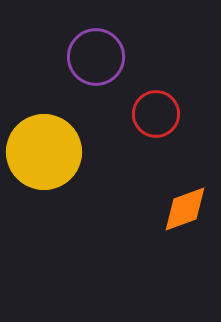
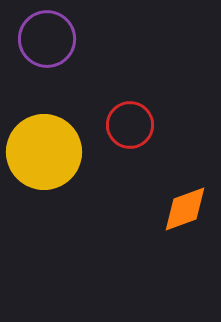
purple circle: moved 49 px left, 18 px up
red circle: moved 26 px left, 11 px down
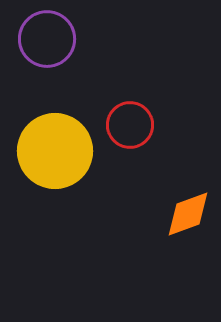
yellow circle: moved 11 px right, 1 px up
orange diamond: moved 3 px right, 5 px down
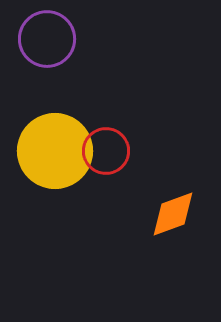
red circle: moved 24 px left, 26 px down
orange diamond: moved 15 px left
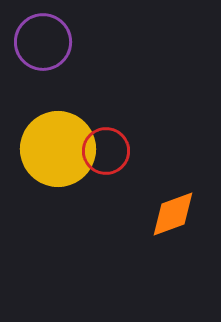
purple circle: moved 4 px left, 3 px down
yellow circle: moved 3 px right, 2 px up
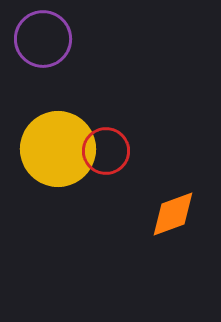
purple circle: moved 3 px up
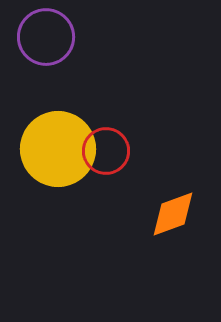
purple circle: moved 3 px right, 2 px up
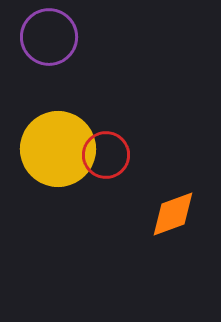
purple circle: moved 3 px right
red circle: moved 4 px down
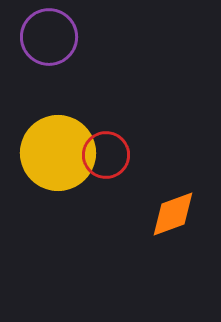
yellow circle: moved 4 px down
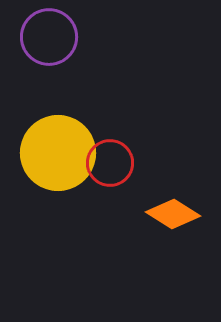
red circle: moved 4 px right, 8 px down
orange diamond: rotated 52 degrees clockwise
